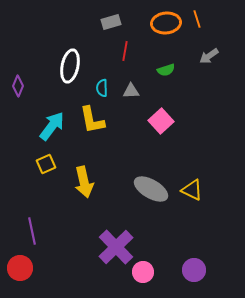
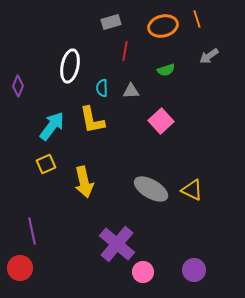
orange ellipse: moved 3 px left, 3 px down; rotated 8 degrees counterclockwise
purple cross: moved 1 px right, 3 px up; rotated 6 degrees counterclockwise
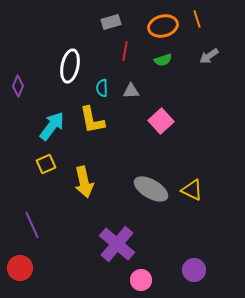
green semicircle: moved 3 px left, 10 px up
purple line: moved 6 px up; rotated 12 degrees counterclockwise
pink circle: moved 2 px left, 8 px down
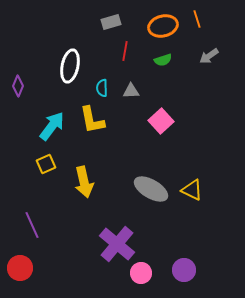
purple circle: moved 10 px left
pink circle: moved 7 px up
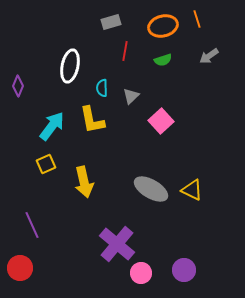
gray triangle: moved 5 px down; rotated 42 degrees counterclockwise
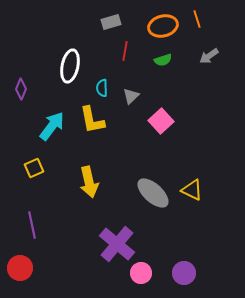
purple diamond: moved 3 px right, 3 px down
yellow square: moved 12 px left, 4 px down
yellow arrow: moved 5 px right
gray ellipse: moved 2 px right, 4 px down; rotated 12 degrees clockwise
purple line: rotated 12 degrees clockwise
purple circle: moved 3 px down
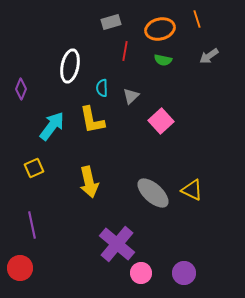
orange ellipse: moved 3 px left, 3 px down
green semicircle: rotated 30 degrees clockwise
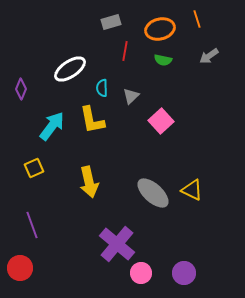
white ellipse: moved 3 px down; rotated 44 degrees clockwise
purple line: rotated 8 degrees counterclockwise
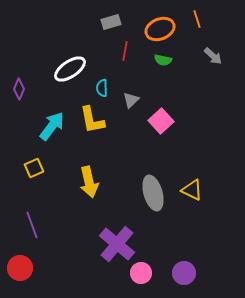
orange ellipse: rotated 8 degrees counterclockwise
gray arrow: moved 4 px right; rotated 102 degrees counterclockwise
purple diamond: moved 2 px left
gray triangle: moved 4 px down
gray ellipse: rotated 32 degrees clockwise
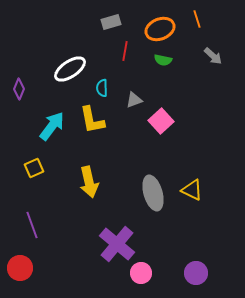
gray triangle: moved 3 px right; rotated 24 degrees clockwise
purple circle: moved 12 px right
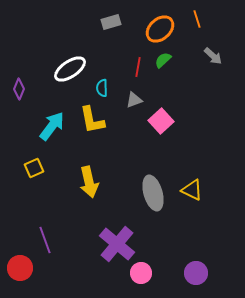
orange ellipse: rotated 20 degrees counterclockwise
red line: moved 13 px right, 16 px down
green semicircle: rotated 126 degrees clockwise
purple line: moved 13 px right, 15 px down
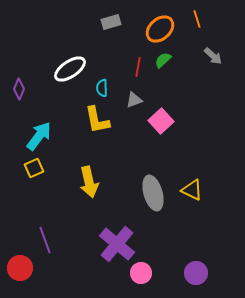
yellow L-shape: moved 5 px right
cyan arrow: moved 13 px left, 10 px down
